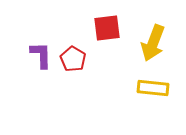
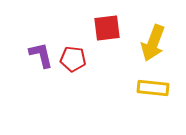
purple L-shape: rotated 12 degrees counterclockwise
red pentagon: rotated 25 degrees counterclockwise
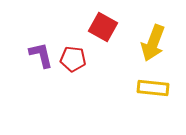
red square: moved 4 px left, 1 px up; rotated 36 degrees clockwise
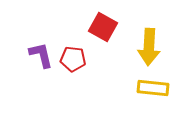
yellow arrow: moved 4 px left, 4 px down; rotated 18 degrees counterclockwise
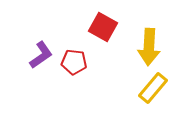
purple L-shape: rotated 68 degrees clockwise
red pentagon: moved 1 px right, 3 px down
yellow rectangle: rotated 56 degrees counterclockwise
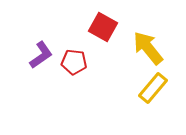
yellow arrow: moved 1 px left, 1 px down; rotated 138 degrees clockwise
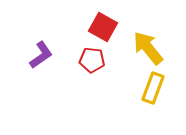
red pentagon: moved 18 px right, 2 px up
yellow rectangle: rotated 20 degrees counterclockwise
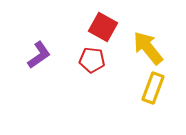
purple L-shape: moved 2 px left
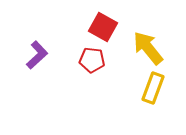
purple L-shape: moved 2 px left; rotated 8 degrees counterclockwise
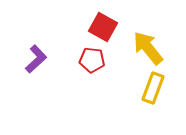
purple L-shape: moved 1 px left, 4 px down
